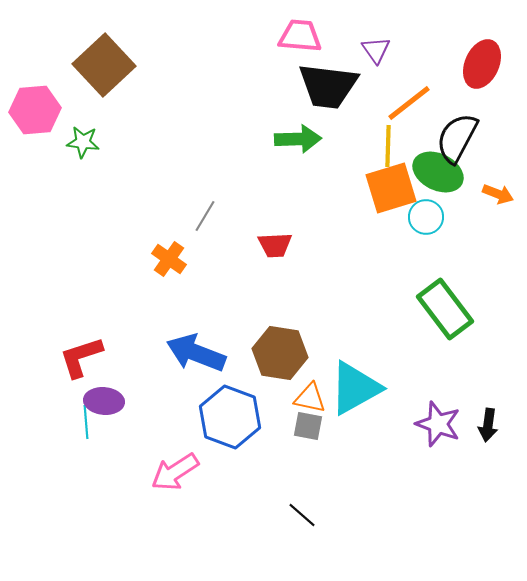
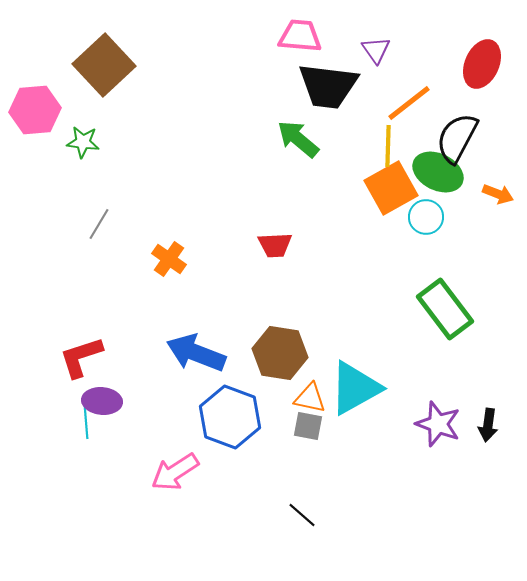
green arrow: rotated 138 degrees counterclockwise
orange square: rotated 12 degrees counterclockwise
gray line: moved 106 px left, 8 px down
purple ellipse: moved 2 px left
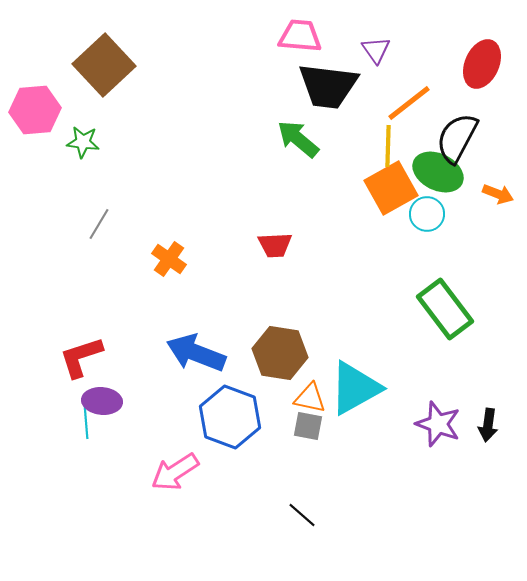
cyan circle: moved 1 px right, 3 px up
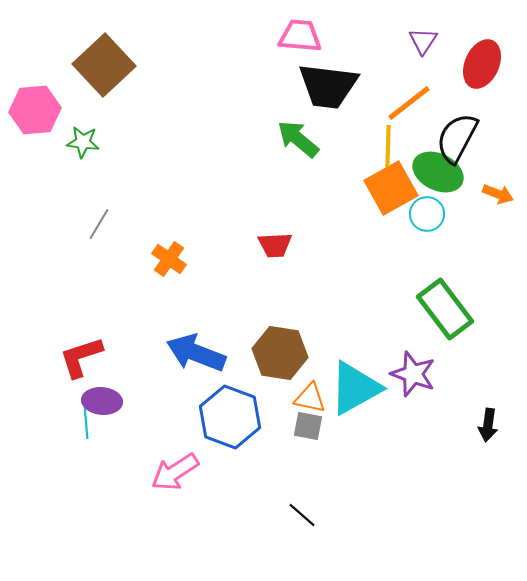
purple triangle: moved 47 px right, 9 px up; rotated 8 degrees clockwise
purple star: moved 25 px left, 50 px up
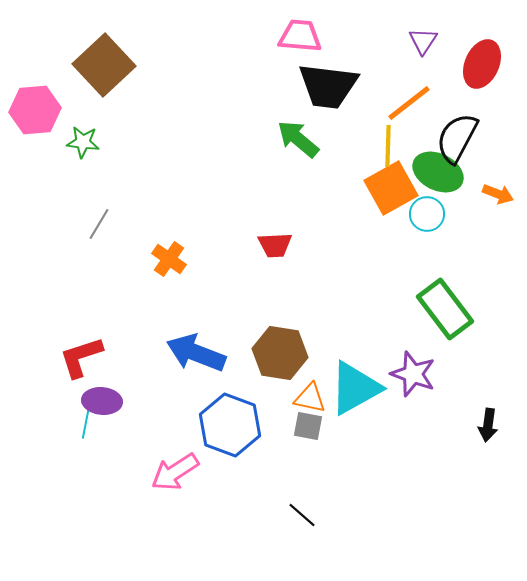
blue hexagon: moved 8 px down
cyan line: rotated 16 degrees clockwise
